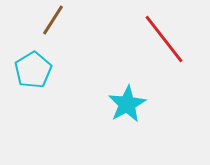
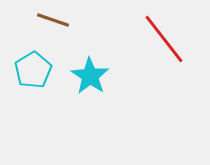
brown line: rotated 76 degrees clockwise
cyan star: moved 37 px left, 28 px up; rotated 9 degrees counterclockwise
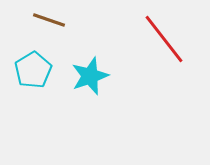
brown line: moved 4 px left
cyan star: rotated 18 degrees clockwise
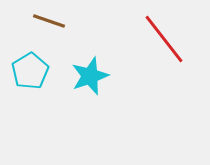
brown line: moved 1 px down
cyan pentagon: moved 3 px left, 1 px down
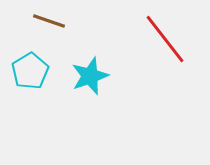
red line: moved 1 px right
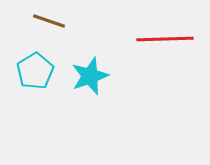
red line: rotated 54 degrees counterclockwise
cyan pentagon: moved 5 px right
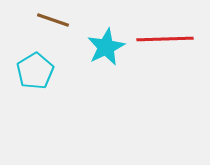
brown line: moved 4 px right, 1 px up
cyan star: moved 16 px right, 29 px up; rotated 6 degrees counterclockwise
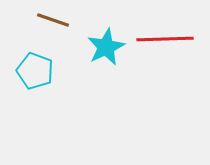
cyan pentagon: rotated 21 degrees counterclockwise
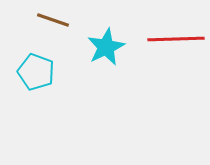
red line: moved 11 px right
cyan pentagon: moved 1 px right, 1 px down
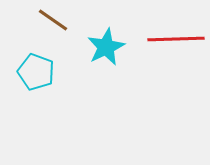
brown line: rotated 16 degrees clockwise
